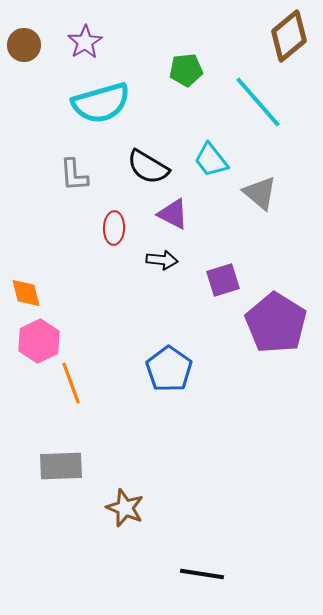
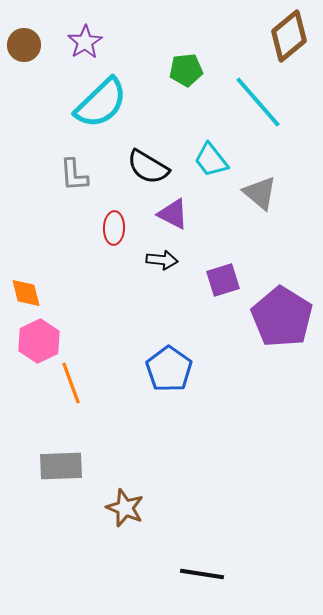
cyan semicircle: rotated 28 degrees counterclockwise
purple pentagon: moved 6 px right, 6 px up
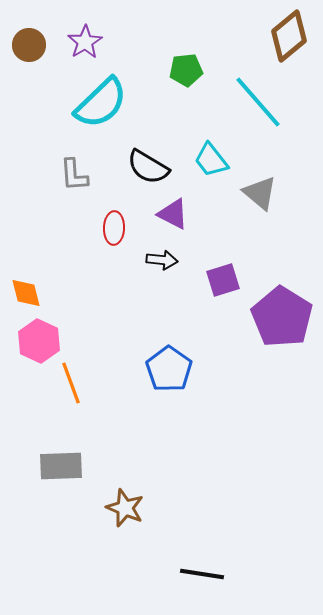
brown circle: moved 5 px right
pink hexagon: rotated 9 degrees counterclockwise
